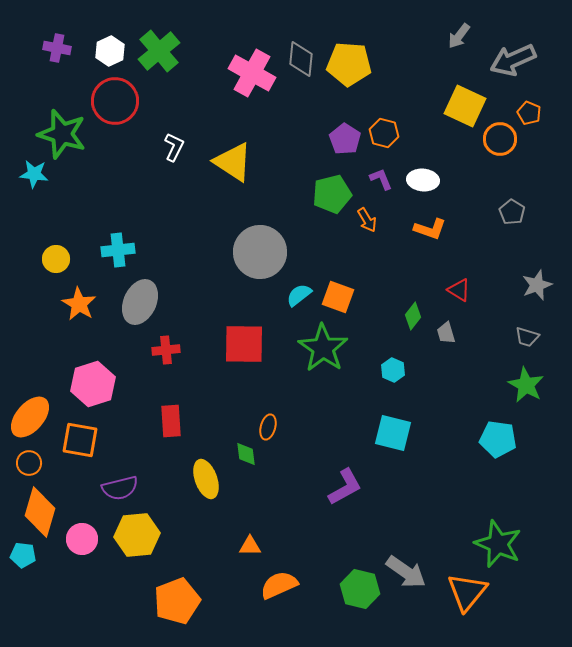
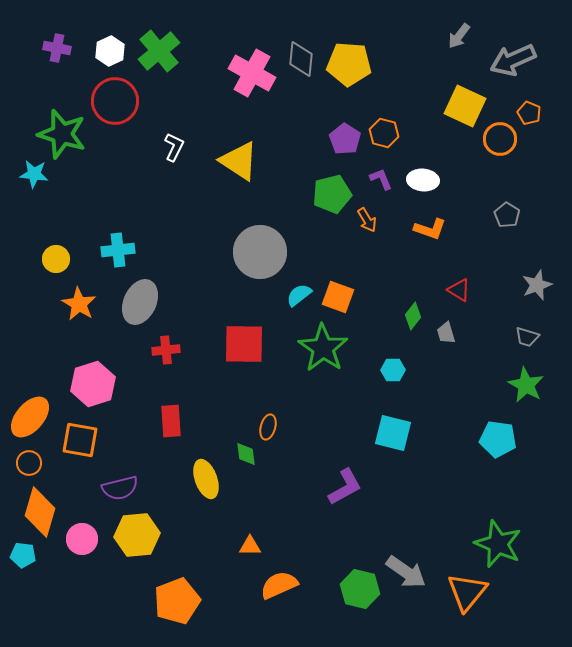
yellow triangle at (233, 162): moved 6 px right, 1 px up
gray pentagon at (512, 212): moved 5 px left, 3 px down
cyan hexagon at (393, 370): rotated 25 degrees counterclockwise
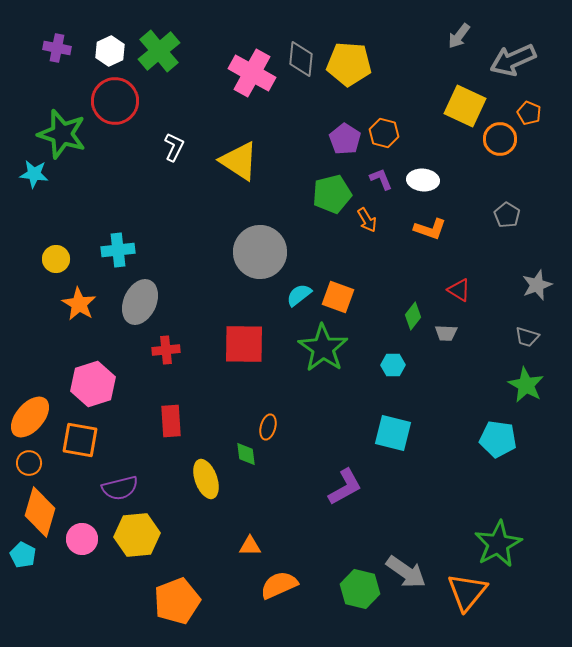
gray trapezoid at (446, 333): rotated 70 degrees counterclockwise
cyan hexagon at (393, 370): moved 5 px up
green star at (498, 544): rotated 21 degrees clockwise
cyan pentagon at (23, 555): rotated 20 degrees clockwise
